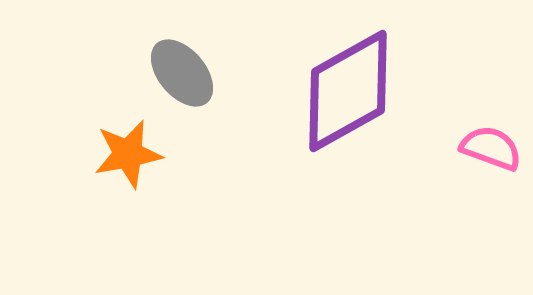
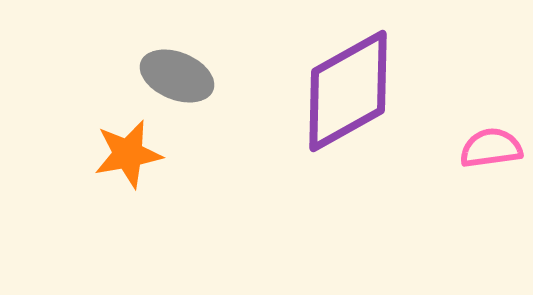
gray ellipse: moved 5 px left, 3 px down; rotated 28 degrees counterclockwise
pink semicircle: rotated 28 degrees counterclockwise
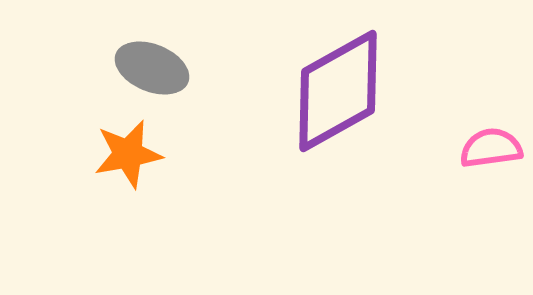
gray ellipse: moved 25 px left, 8 px up
purple diamond: moved 10 px left
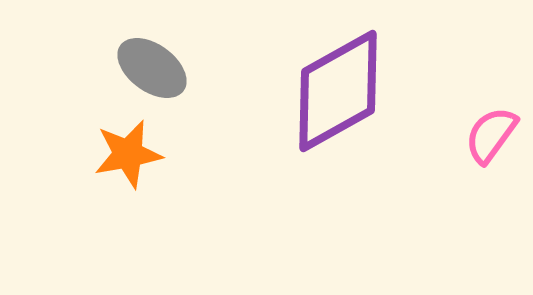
gray ellipse: rotated 14 degrees clockwise
pink semicircle: moved 13 px up; rotated 46 degrees counterclockwise
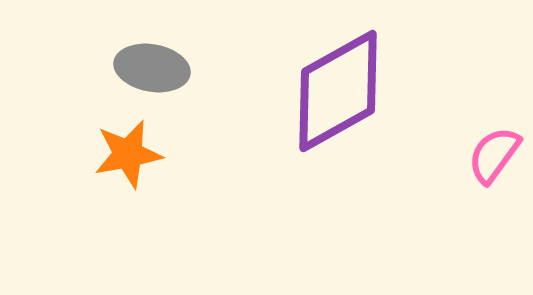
gray ellipse: rotated 26 degrees counterclockwise
pink semicircle: moved 3 px right, 20 px down
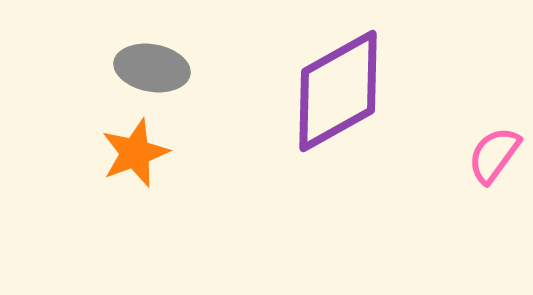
orange star: moved 7 px right, 1 px up; rotated 10 degrees counterclockwise
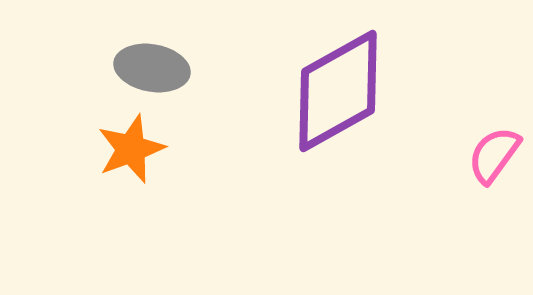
orange star: moved 4 px left, 4 px up
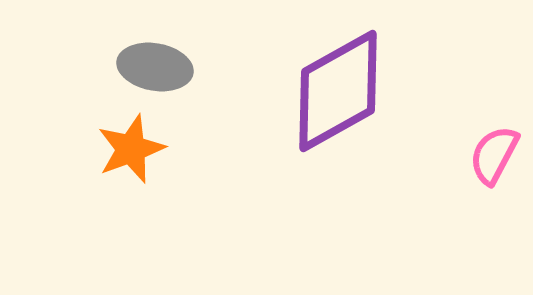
gray ellipse: moved 3 px right, 1 px up
pink semicircle: rotated 8 degrees counterclockwise
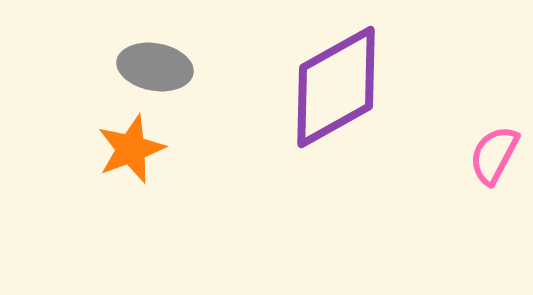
purple diamond: moved 2 px left, 4 px up
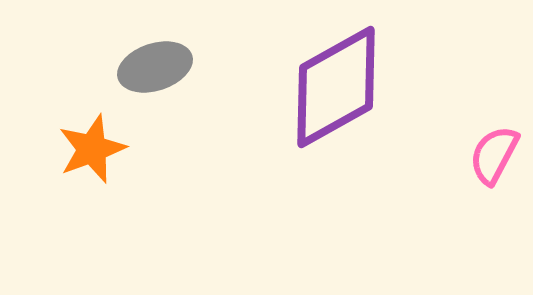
gray ellipse: rotated 28 degrees counterclockwise
orange star: moved 39 px left
